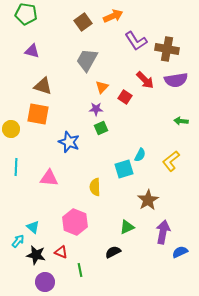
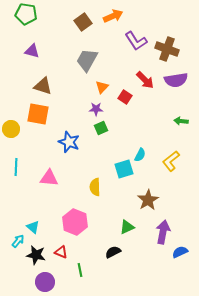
brown cross: rotated 10 degrees clockwise
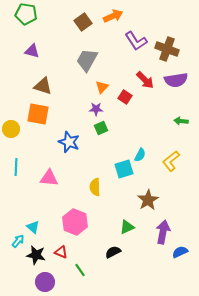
green line: rotated 24 degrees counterclockwise
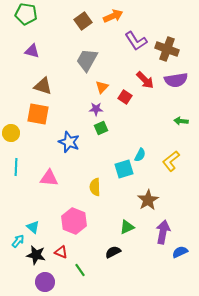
brown square: moved 1 px up
yellow circle: moved 4 px down
pink hexagon: moved 1 px left, 1 px up
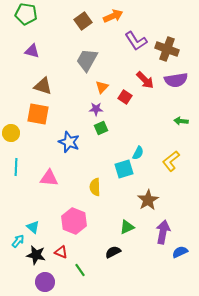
cyan semicircle: moved 2 px left, 2 px up
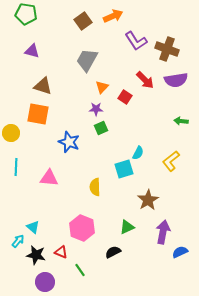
pink hexagon: moved 8 px right, 7 px down
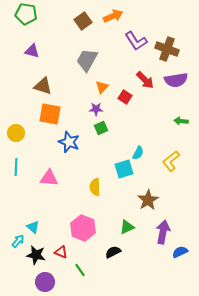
orange square: moved 12 px right
yellow circle: moved 5 px right
pink hexagon: moved 1 px right
